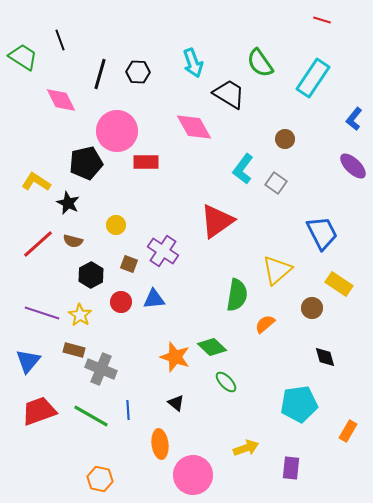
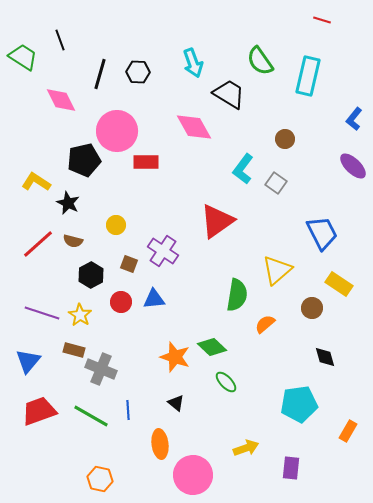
green semicircle at (260, 63): moved 2 px up
cyan rectangle at (313, 78): moved 5 px left, 2 px up; rotated 21 degrees counterclockwise
black pentagon at (86, 163): moved 2 px left, 3 px up
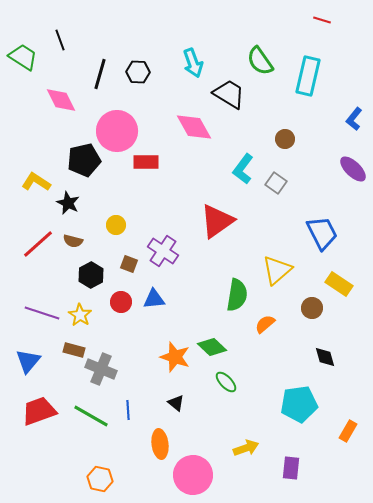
purple ellipse at (353, 166): moved 3 px down
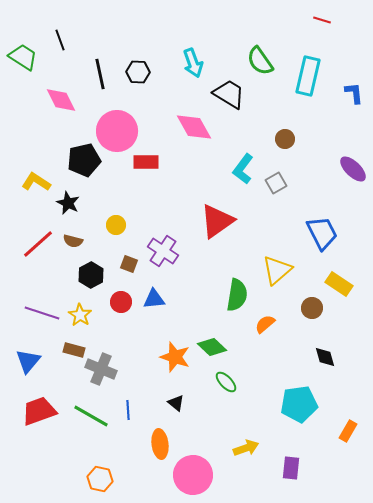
black line at (100, 74): rotated 28 degrees counterclockwise
blue L-shape at (354, 119): moved 26 px up; rotated 135 degrees clockwise
gray square at (276, 183): rotated 25 degrees clockwise
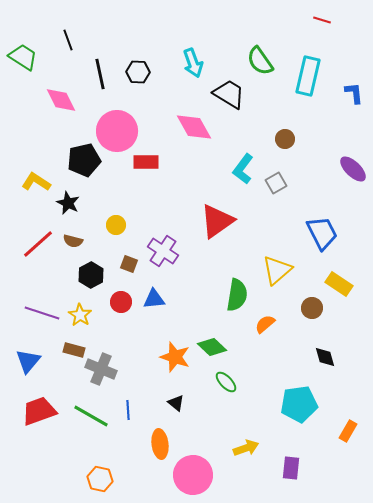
black line at (60, 40): moved 8 px right
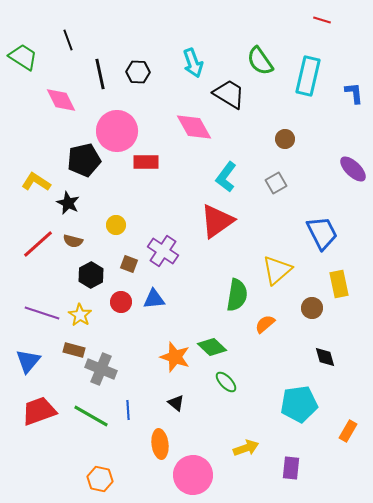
cyan L-shape at (243, 169): moved 17 px left, 8 px down
yellow rectangle at (339, 284): rotated 44 degrees clockwise
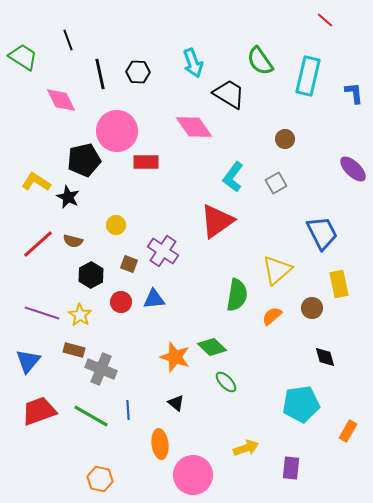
red line at (322, 20): moved 3 px right; rotated 24 degrees clockwise
pink diamond at (194, 127): rotated 6 degrees counterclockwise
cyan L-shape at (226, 177): moved 7 px right
black star at (68, 203): moved 6 px up
orange semicircle at (265, 324): moved 7 px right, 8 px up
cyan pentagon at (299, 404): moved 2 px right
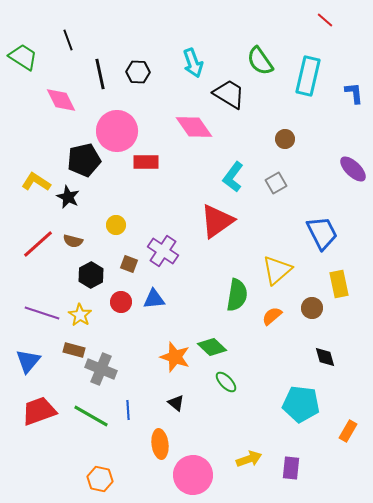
cyan pentagon at (301, 404): rotated 15 degrees clockwise
yellow arrow at (246, 448): moved 3 px right, 11 px down
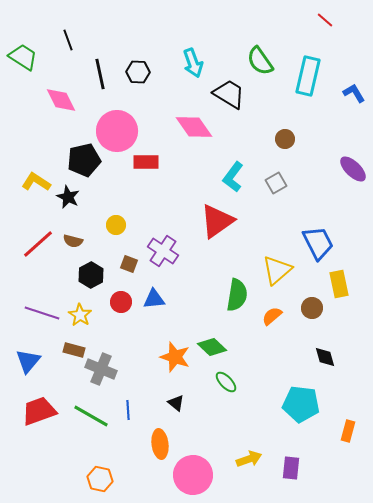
blue L-shape at (354, 93): rotated 25 degrees counterclockwise
blue trapezoid at (322, 233): moved 4 px left, 10 px down
orange rectangle at (348, 431): rotated 15 degrees counterclockwise
